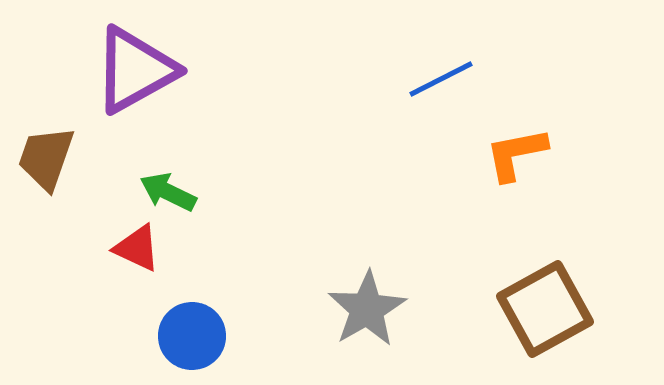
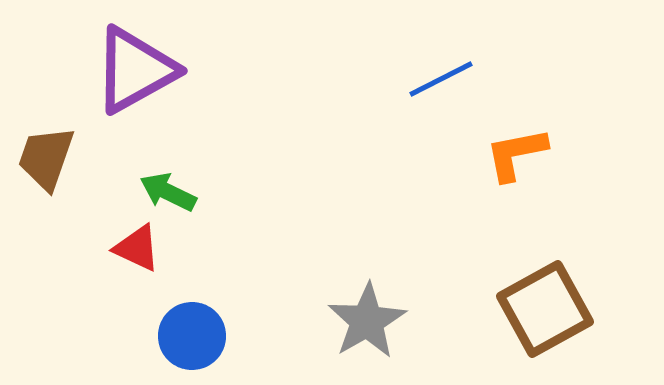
gray star: moved 12 px down
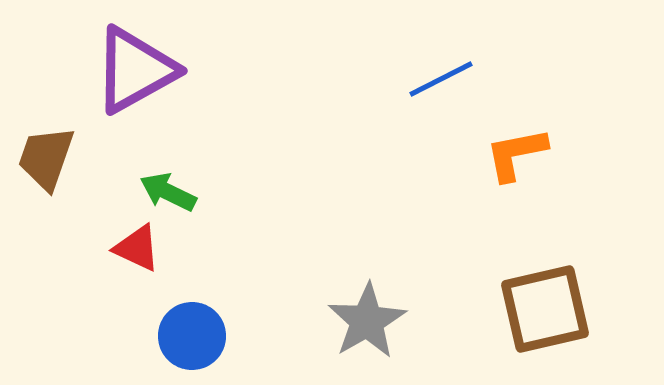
brown square: rotated 16 degrees clockwise
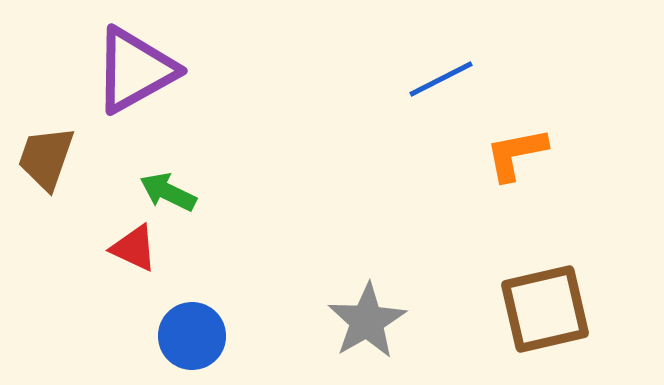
red triangle: moved 3 px left
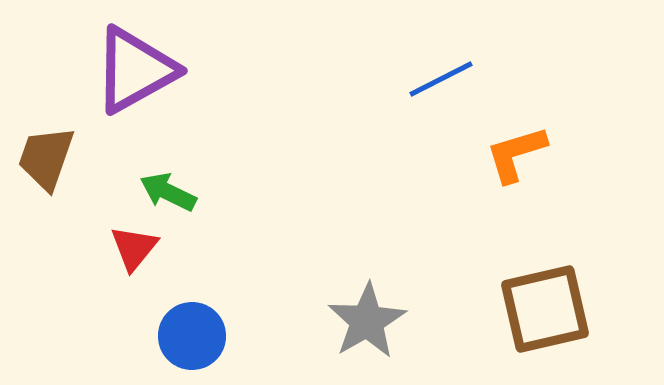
orange L-shape: rotated 6 degrees counterclockwise
red triangle: rotated 44 degrees clockwise
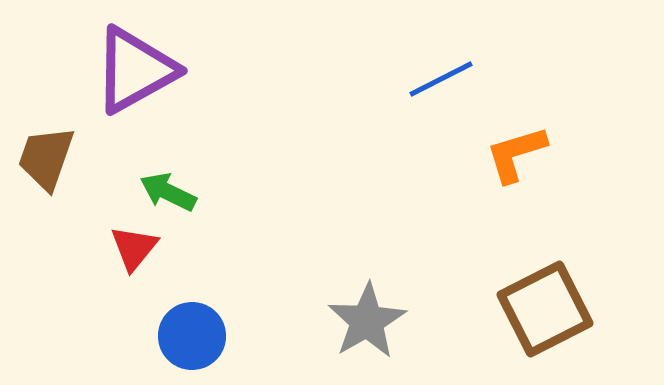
brown square: rotated 14 degrees counterclockwise
